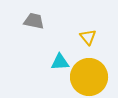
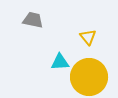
gray trapezoid: moved 1 px left, 1 px up
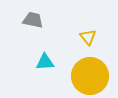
cyan triangle: moved 15 px left
yellow circle: moved 1 px right, 1 px up
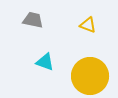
yellow triangle: moved 12 px up; rotated 30 degrees counterclockwise
cyan triangle: rotated 24 degrees clockwise
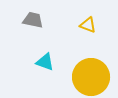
yellow circle: moved 1 px right, 1 px down
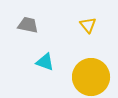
gray trapezoid: moved 5 px left, 5 px down
yellow triangle: rotated 30 degrees clockwise
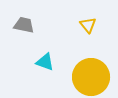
gray trapezoid: moved 4 px left
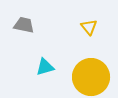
yellow triangle: moved 1 px right, 2 px down
cyan triangle: moved 5 px down; rotated 36 degrees counterclockwise
